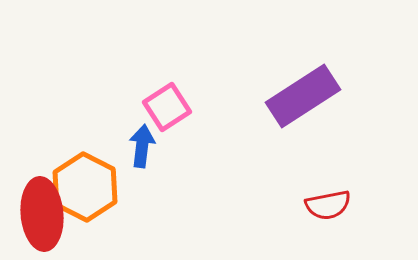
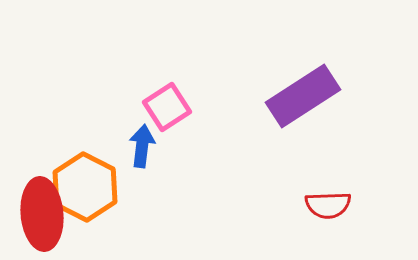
red semicircle: rotated 9 degrees clockwise
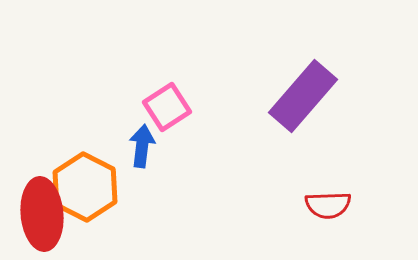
purple rectangle: rotated 16 degrees counterclockwise
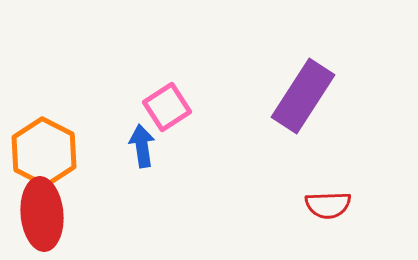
purple rectangle: rotated 8 degrees counterclockwise
blue arrow: rotated 15 degrees counterclockwise
orange hexagon: moved 41 px left, 35 px up
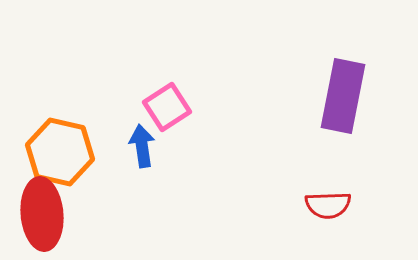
purple rectangle: moved 40 px right; rotated 22 degrees counterclockwise
orange hexagon: moved 16 px right; rotated 14 degrees counterclockwise
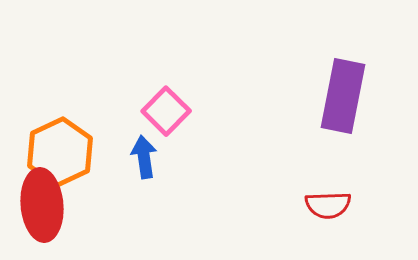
pink square: moved 1 px left, 4 px down; rotated 12 degrees counterclockwise
blue arrow: moved 2 px right, 11 px down
orange hexagon: rotated 22 degrees clockwise
red ellipse: moved 9 px up
